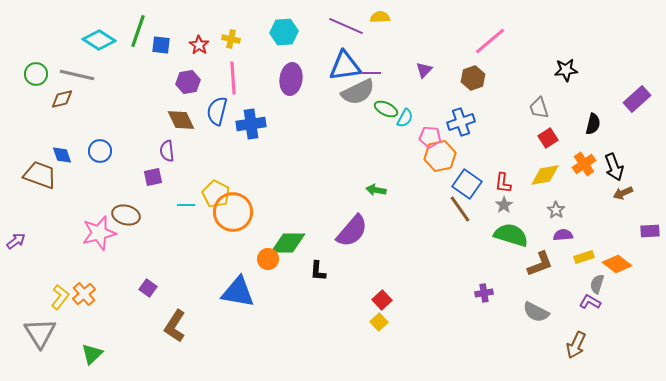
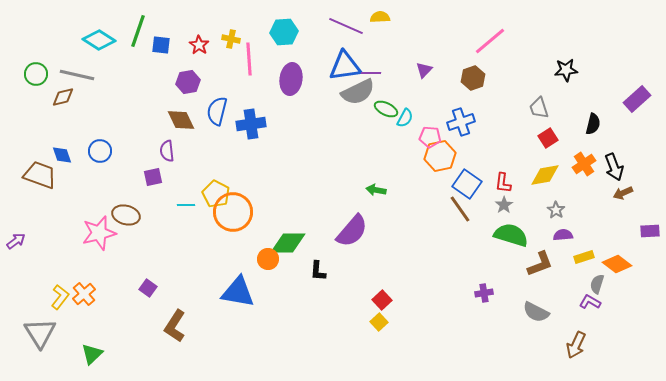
pink line at (233, 78): moved 16 px right, 19 px up
brown diamond at (62, 99): moved 1 px right, 2 px up
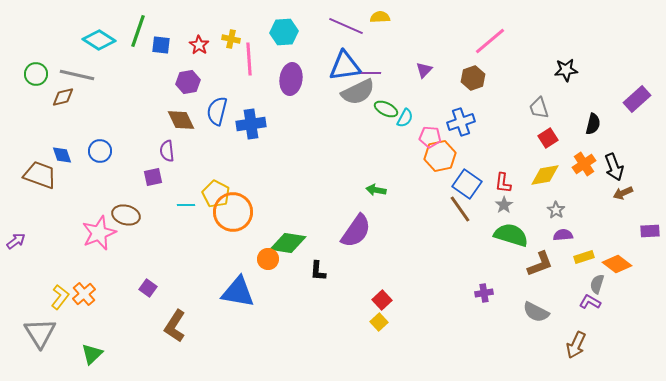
purple semicircle at (352, 231): moved 4 px right; rotated 6 degrees counterclockwise
pink star at (99, 233): rotated 8 degrees counterclockwise
green diamond at (288, 243): rotated 9 degrees clockwise
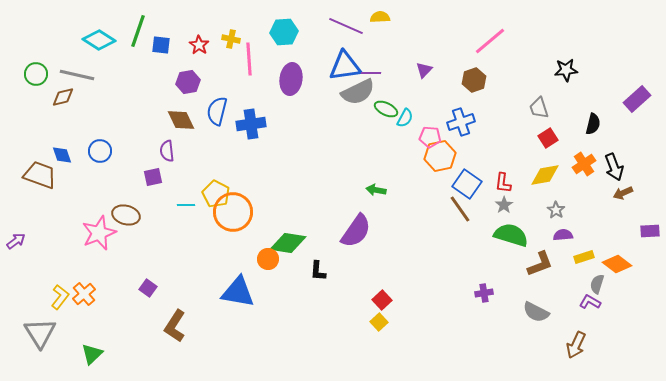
brown hexagon at (473, 78): moved 1 px right, 2 px down
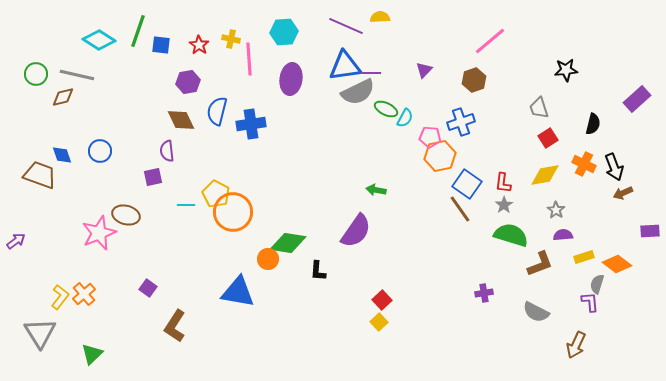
orange cross at (584, 164): rotated 30 degrees counterclockwise
purple L-shape at (590, 302): rotated 55 degrees clockwise
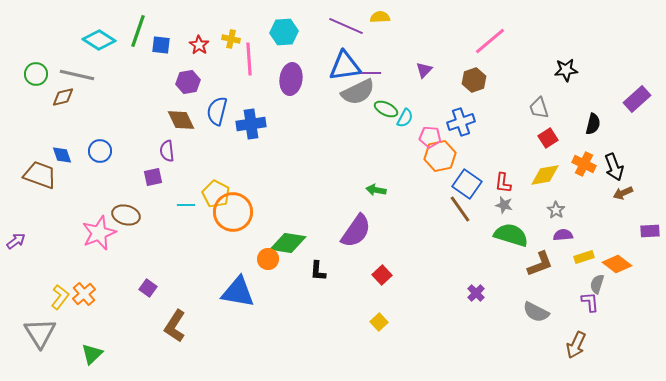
gray star at (504, 205): rotated 24 degrees counterclockwise
purple cross at (484, 293): moved 8 px left; rotated 36 degrees counterclockwise
red square at (382, 300): moved 25 px up
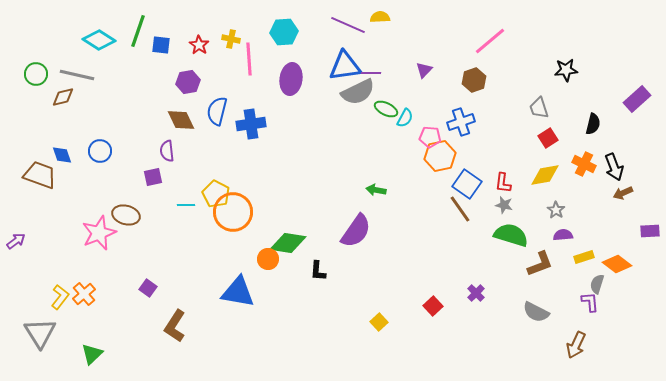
purple line at (346, 26): moved 2 px right, 1 px up
red square at (382, 275): moved 51 px right, 31 px down
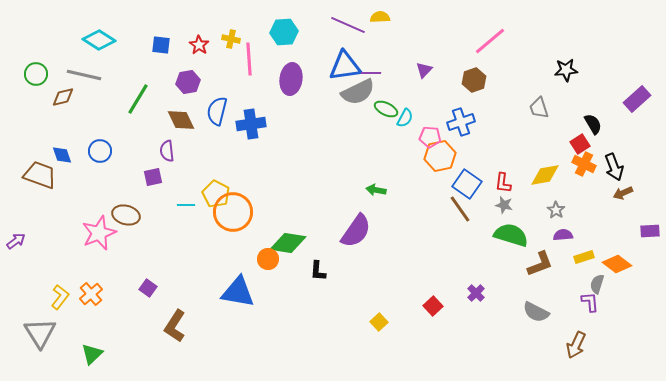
green line at (138, 31): moved 68 px down; rotated 12 degrees clockwise
gray line at (77, 75): moved 7 px right
black semicircle at (593, 124): rotated 45 degrees counterclockwise
red square at (548, 138): moved 32 px right, 6 px down
orange cross at (84, 294): moved 7 px right
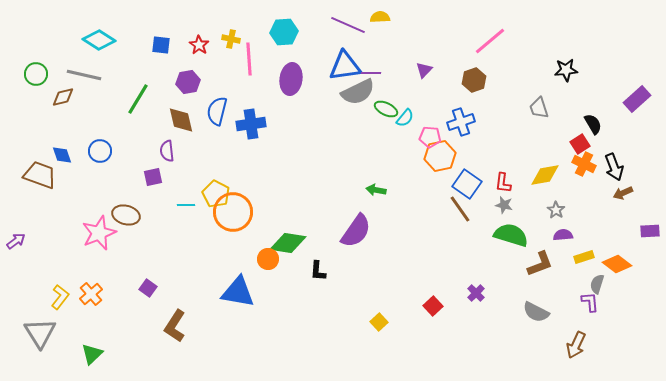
cyan semicircle at (405, 118): rotated 12 degrees clockwise
brown diamond at (181, 120): rotated 12 degrees clockwise
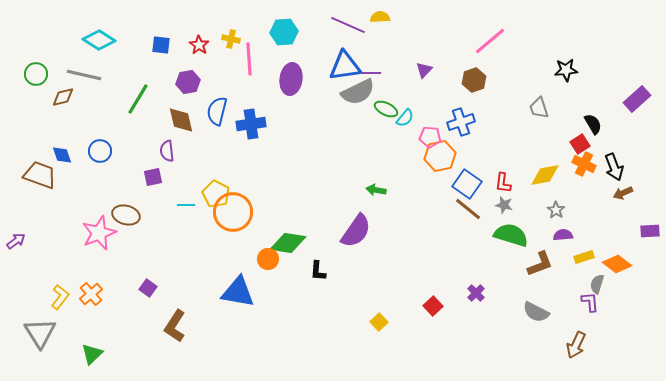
brown line at (460, 209): moved 8 px right; rotated 16 degrees counterclockwise
